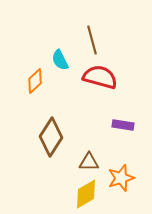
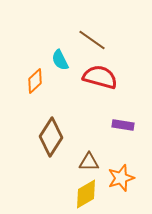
brown line: rotated 40 degrees counterclockwise
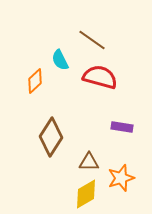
purple rectangle: moved 1 px left, 2 px down
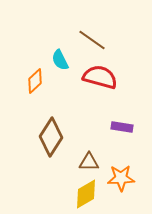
orange star: rotated 16 degrees clockwise
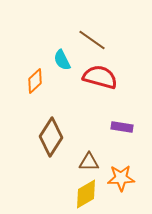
cyan semicircle: moved 2 px right
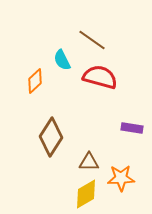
purple rectangle: moved 10 px right, 1 px down
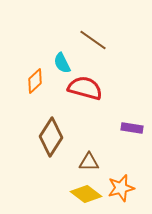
brown line: moved 1 px right
cyan semicircle: moved 3 px down
red semicircle: moved 15 px left, 11 px down
orange star: moved 10 px down; rotated 12 degrees counterclockwise
yellow diamond: rotated 68 degrees clockwise
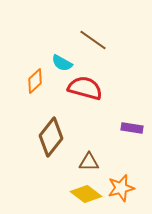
cyan semicircle: rotated 35 degrees counterclockwise
brown diamond: rotated 6 degrees clockwise
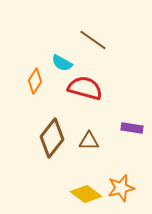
orange diamond: rotated 15 degrees counterclockwise
brown diamond: moved 1 px right, 1 px down
brown triangle: moved 21 px up
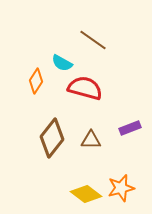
orange diamond: moved 1 px right
purple rectangle: moved 2 px left; rotated 30 degrees counterclockwise
brown triangle: moved 2 px right, 1 px up
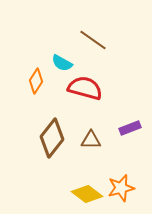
yellow diamond: moved 1 px right
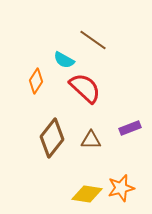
cyan semicircle: moved 2 px right, 3 px up
red semicircle: rotated 28 degrees clockwise
yellow diamond: rotated 28 degrees counterclockwise
